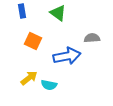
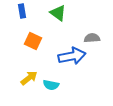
blue arrow: moved 5 px right
cyan semicircle: moved 2 px right
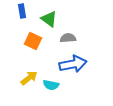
green triangle: moved 9 px left, 6 px down
gray semicircle: moved 24 px left
blue arrow: moved 1 px right, 8 px down
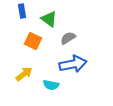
gray semicircle: rotated 28 degrees counterclockwise
yellow arrow: moved 5 px left, 4 px up
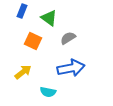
blue rectangle: rotated 32 degrees clockwise
green triangle: moved 1 px up
blue arrow: moved 2 px left, 4 px down
yellow arrow: moved 1 px left, 2 px up
cyan semicircle: moved 3 px left, 7 px down
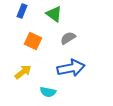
green triangle: moved 5 px right, 4 px up
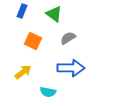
blue arrow: rotated 12 degrees clockwise
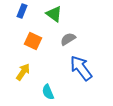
gray semicircle: moved 1 px down
blue arrow: moved 10 px right; rotated 128 degrees counterclockwise
yellow arrow: rotated 18 degrees counterclockwise
cyan semicircle: rotated 56 degrees clockwise
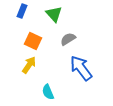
green triangle: rotated 12 degrees clockwise
yellow arrow: moved 6 px right, 7 px up
